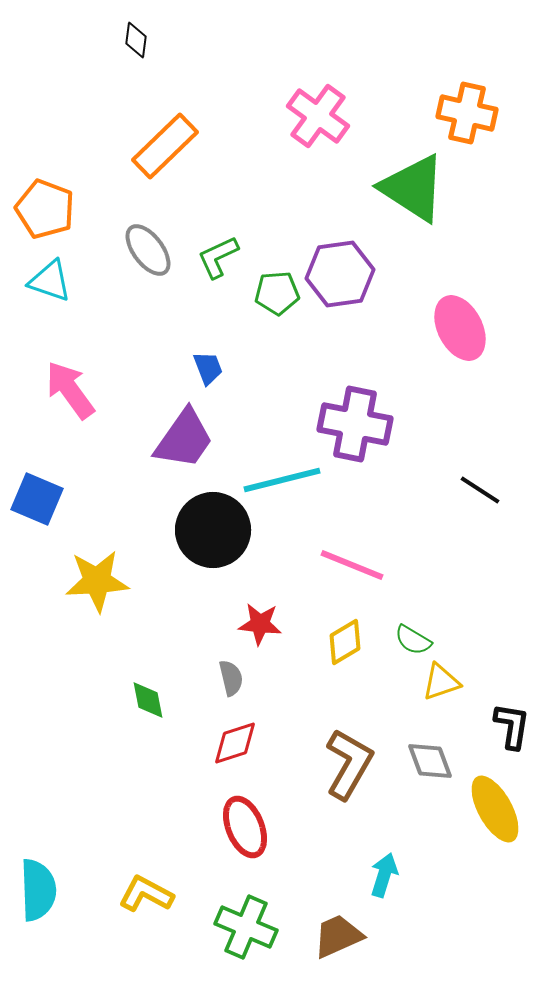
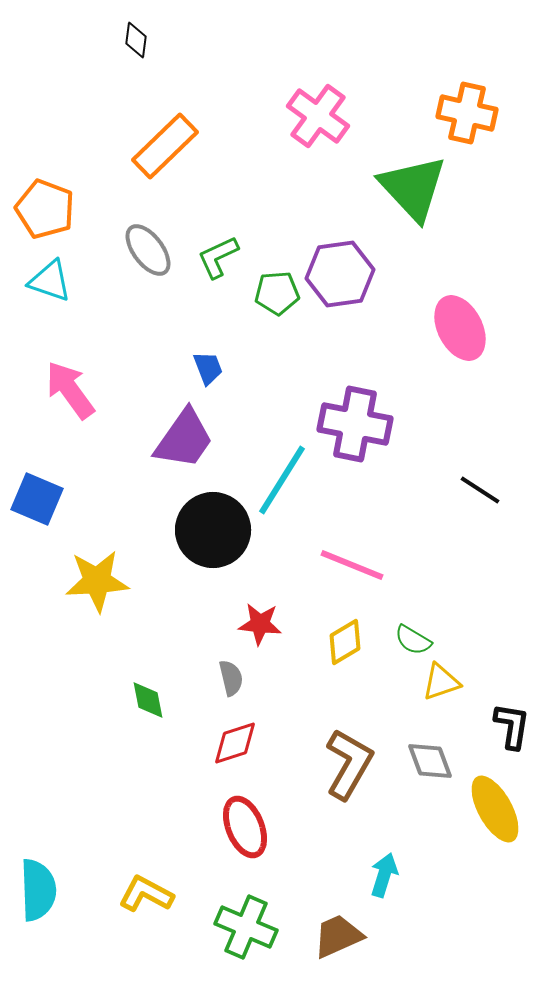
green triangle: rotated 14 degrees clockwise
cyan line: rotated 44 degrees counterclockwise
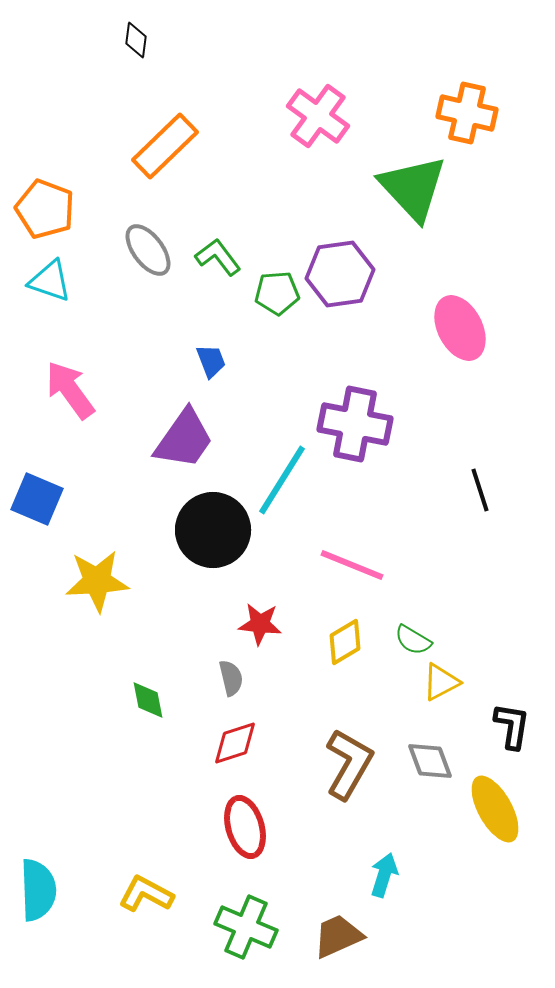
green L-shape: rotated 78 degrees clockwise
blue trapezoid: moved 3 px right, 7 px up
black line: rotated 39 degrees clockwise
yellow triangle: rotated 9 degrees counterclockwise
red ellipse: rotated 6 degrees clockwise
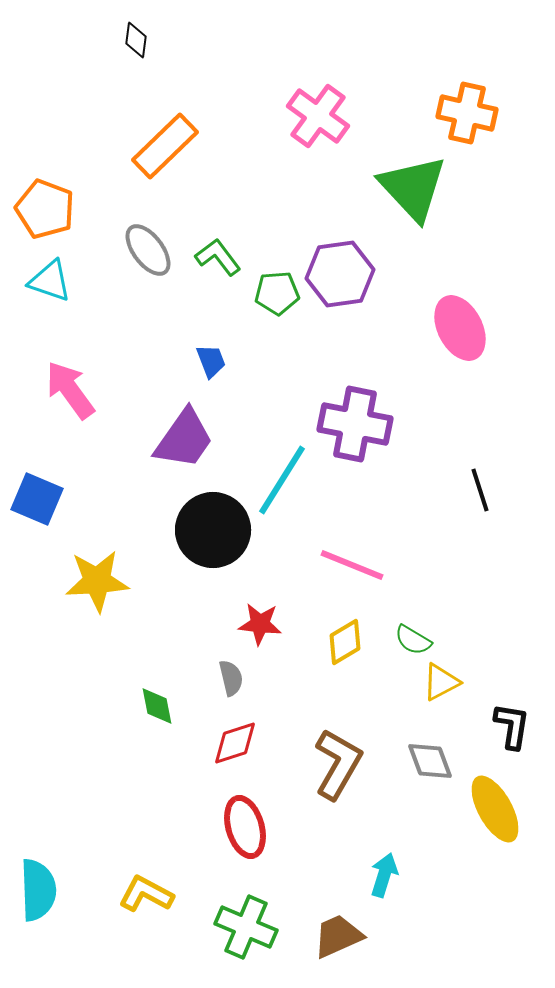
green diamond: moved 9 px right, 6 px down
brown L-shape: moved 11 px left
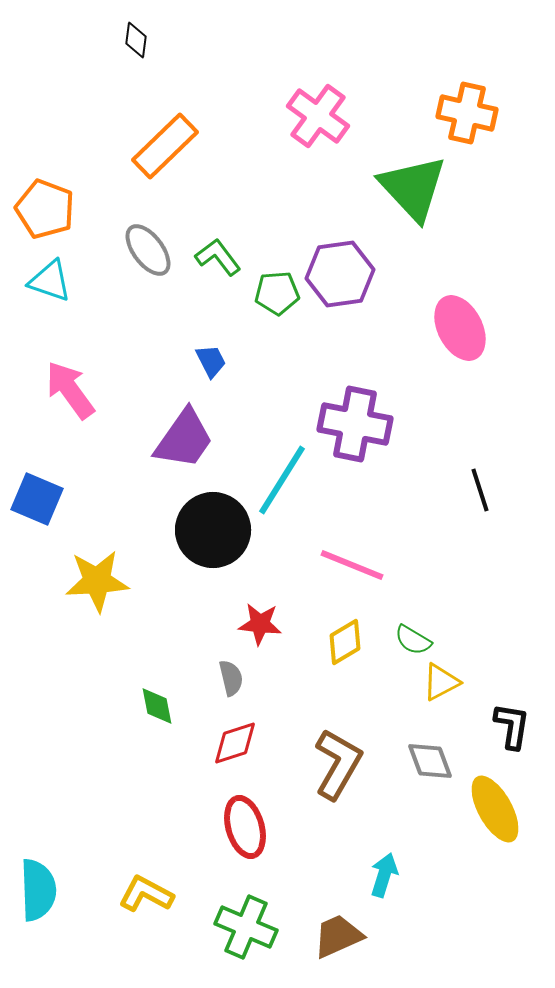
blue trapezoid: rotated 6 degrees counterclockwise
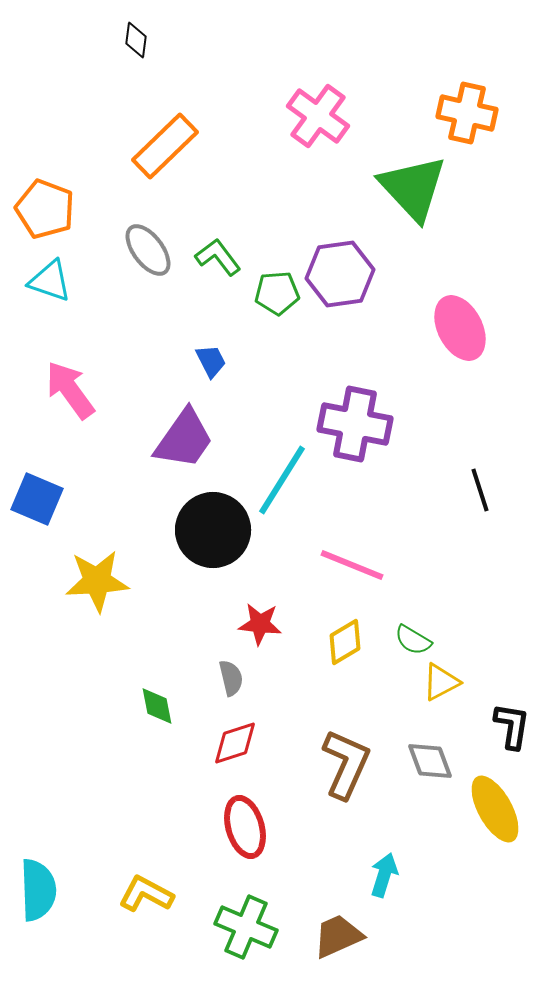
brown L-shape: moved 8 px right; rotated 6 degrees counterclockwise
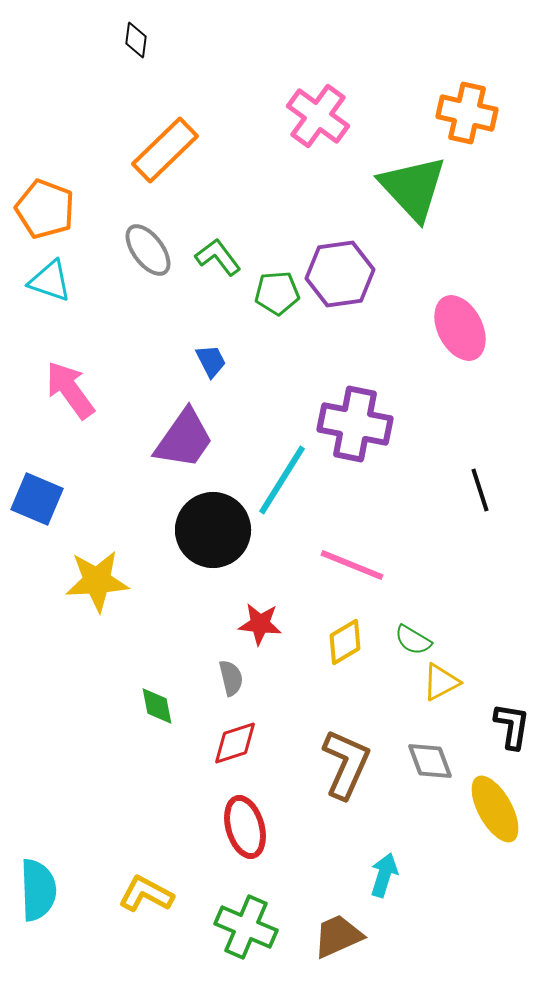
orange rectangle: moved 4 px down
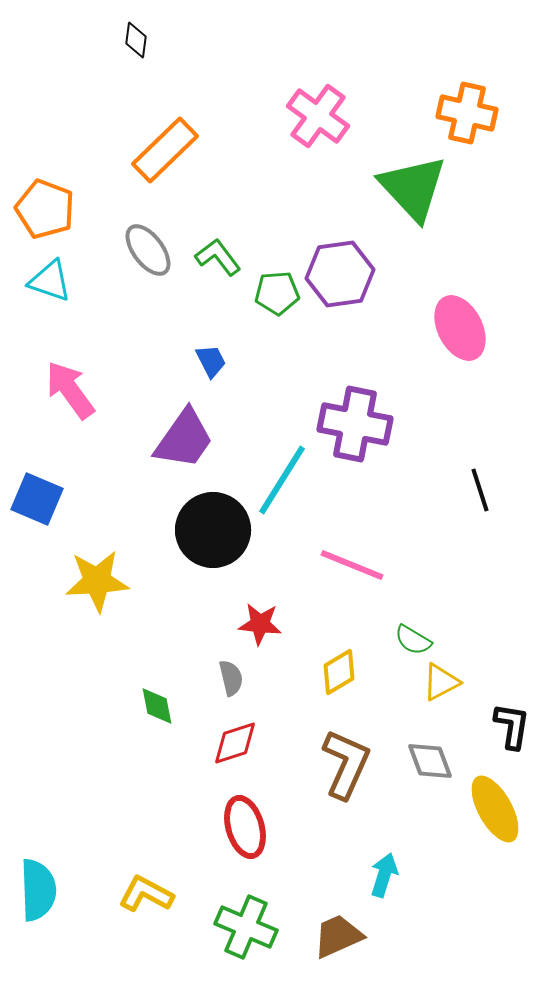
yellow diamond: moved 6 px left, 30 px down
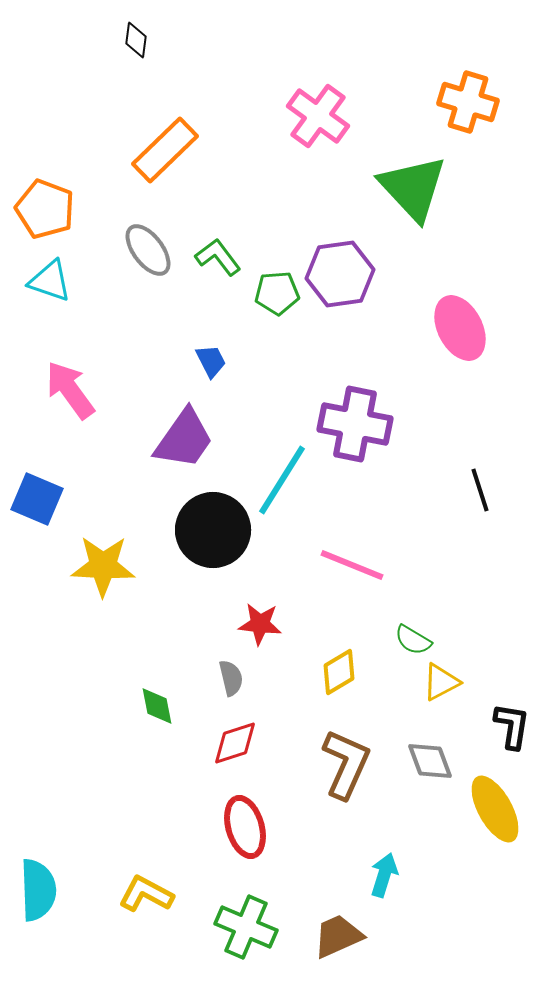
orange cross: moved 1 px right, 11 px up; rotated 4 degrees clockwise
yellow star: moved 6 px right, 15 px up; rotated 6 degrees clockwise
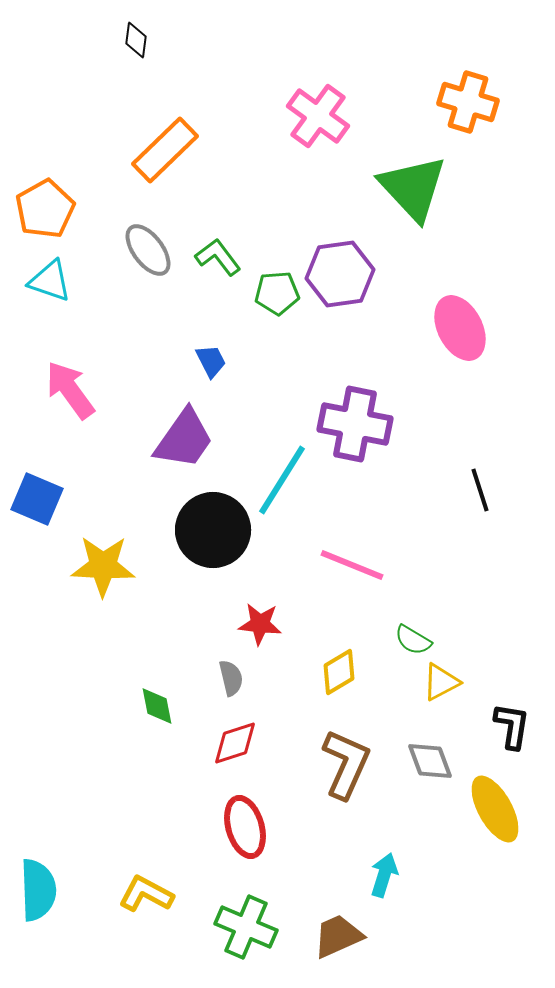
orange pentagon: rotated 22 degrees clockwise
